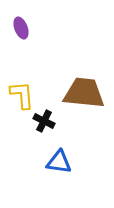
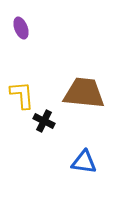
blue triangle: moved 25 px right
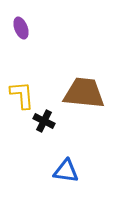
blue triangle: moved 18 px left, 9 px down
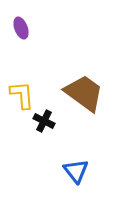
brown trapezoid: rotated 30 degrees clockwise
blue triangle: moved 10 px right; rotated 44 degrees clockwise
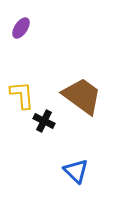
purple ellipse: rotated 55 degrees clockwise
brown trapezoid: moved 2 px left, 3 px down
blue triangle: rotated 8 degrees counterclockwise
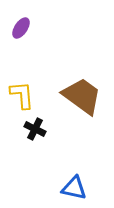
black cross: moved 9 px left, 8 px down
blue triangle: moved 2 px left, 17 px down; rotated 32 degrees counterclockwise
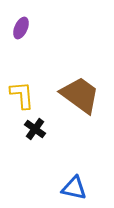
purple ellipse: rotated 10 degrees counterclockwise
brown trapezoid: moved 2 px left, 1 px up
black cross: rotated 10 degrees clockwise
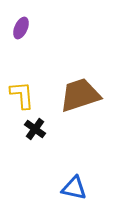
brown trapezoid: rotated 54 degrees counterclockwise
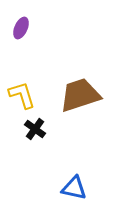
yellow L-shape: rotated 12 degrees counterclockwise
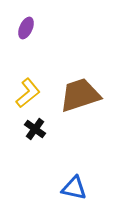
purple ellipse: moved 5 px right
yellow L-shape: moved 6 px right, 2 px up; rotated 68 degrees clockwise
